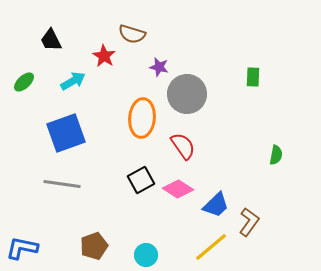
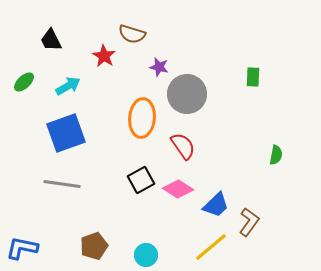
cyan arrow: moved 5 px left, 5 px down
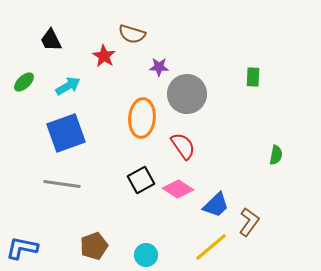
purple star: rotated 12 degrees counterclockwise
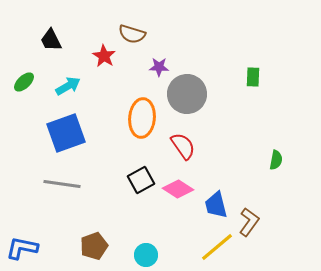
green semicircle: moved 5 px down
blue trapezoid: rotated 120 degrees clockwise
yellow line: moved 6 px right
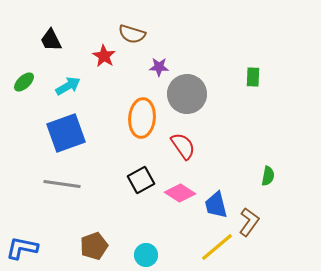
green semicircle: moved 8 px left, 16 px down
pink diamond: moved 2 px right, 4 px down
